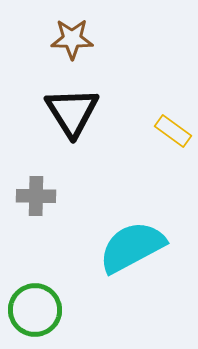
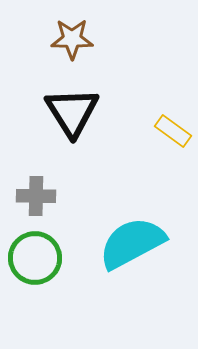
cyan semicircle: moved 4 px up
green circle: moved 52 px up
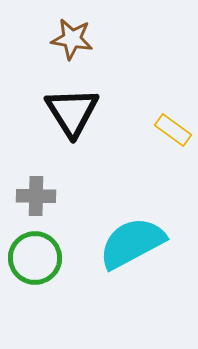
brown star: rotated 9 degrees clockwise
yellow rectangle: moved 1 px up
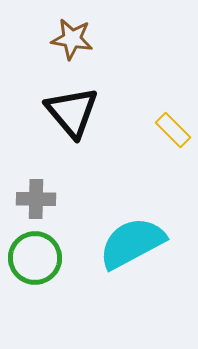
black triangle: rotated 8 degrees counterclockwise
yellow rectangle: rotated 9 degrees clockwise
gray cross: moved 3 px down
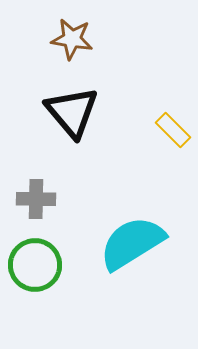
cyan semicircle: rotated 4 degrees counterclockwise
green circle: moved 7 px down
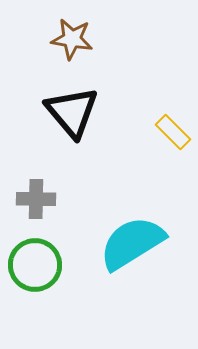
yellow rectangle: moved 2 px down
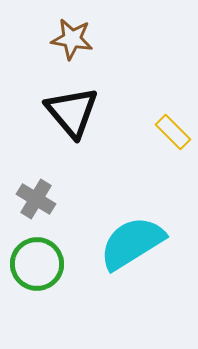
gray cross: rotated 30 degrees clockwise
green circle: moved 2 px right, 1 px up
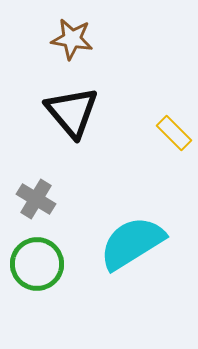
yellow rectangle: moved 1 px right, 1 px down
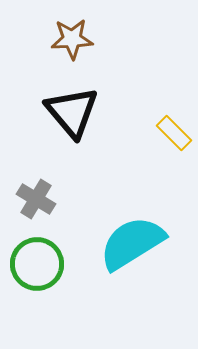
brown star: rotated 12 degrees counterclockwise
